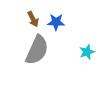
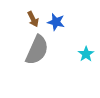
blue star: rotated 12 degrees clockwise
cyan star: moved 1 px left, 2 px down; rotated 14 degrees counterclockwise
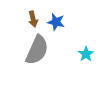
brown arrow: rotated 14 degrees clockwise
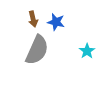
cyan star: moved 1 px right, 3 px up
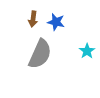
brown arrow: rotated 21 degrees clockwise
gray semicircle: moved 3 px right, 4 px down
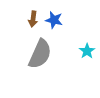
blue star: moved 2 px left, 2 px up
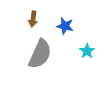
blue star: moved 11 px right, 6 px down
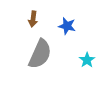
blue star: moved 2 px right
cyan star: moved 9 px down
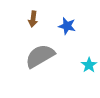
gray semicircle: moved 2 px down; rotated 144 degrees counterclockwise
cyan star: moved 2 px right, 5 px down
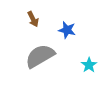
brown arrow: rotated 35 degrees counterclockwise
blue star: moved 4 px down
